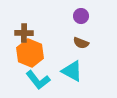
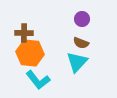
purple circle: moved 1 px right, 3 px down
orange hexagon: rotated 16 degrees counterclockwise
cyan triangle: moved 5 px right, 9 px up; rotated 45 degrees clockwise
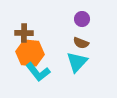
cyan L-shape: moved 8 px up
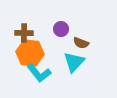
purple circle: moved 21 px left, 10 px down
cyan triangle: moved 3 px left
cyan L-shape: moved 1 px right, 1 px down
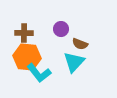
brown semicircle: moved 1 px left, 1 px down
orange hexagon: moved 3 px left, 4 px down
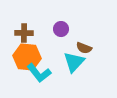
brown semicircle: moved 4 px right, 4 px down
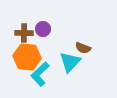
purple circle: moved 18 px left
brown semicircle: moved 1 px left
cyan triangle: moved 4 px left
cyan L-shape: moved 1 px right, 1 px down; rotated 85 degrees clockwise
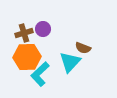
brown cross: rotated 18 degrees counterclockwise
orange hexagon: rotated 8 degrees counterclockwise
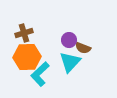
purple circle: moved 26 px right, 11 px down
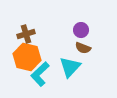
brown cross: moved 2 px right, 1 px down
purple circle: moved 12 px right, 10 px up
orange hexagon: rotated 16 degrees clockwise
cyan triangle: moved 5 px down
